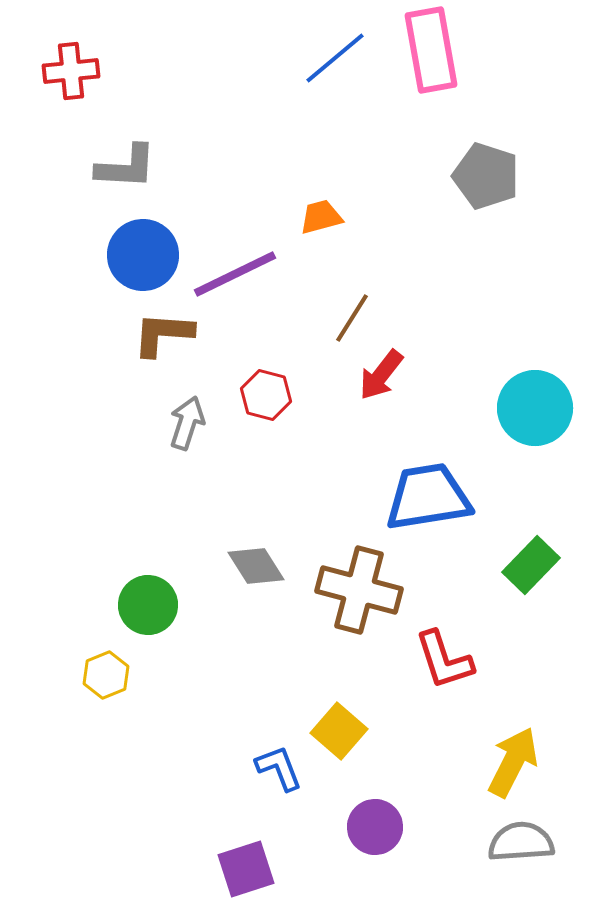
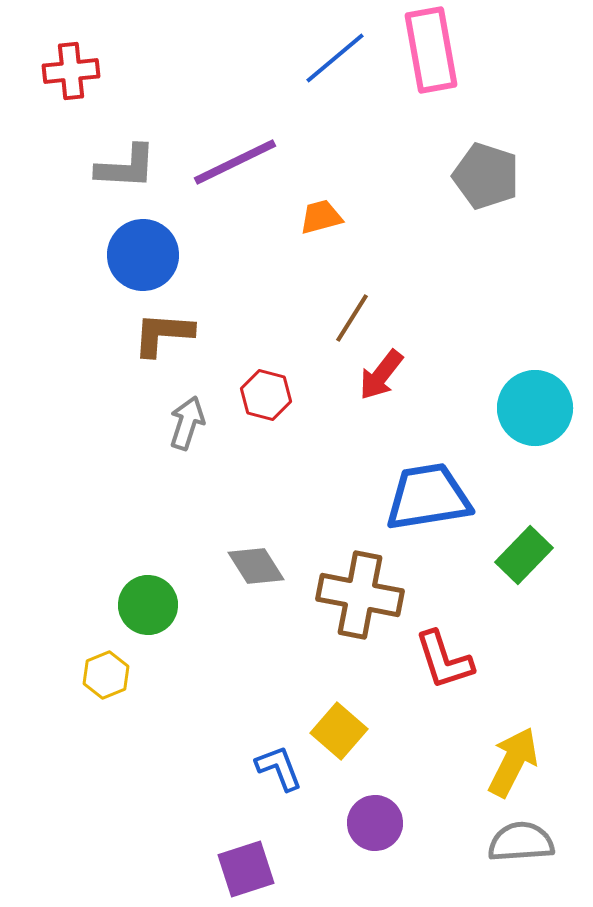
purple line: moved 112 px up
green rectangle: moved 7 px left, 10 px up
brown cross: moved 1 px right, 5 px down; rotated 4 degrees counterclockwise
purple circle: moved 4 px up
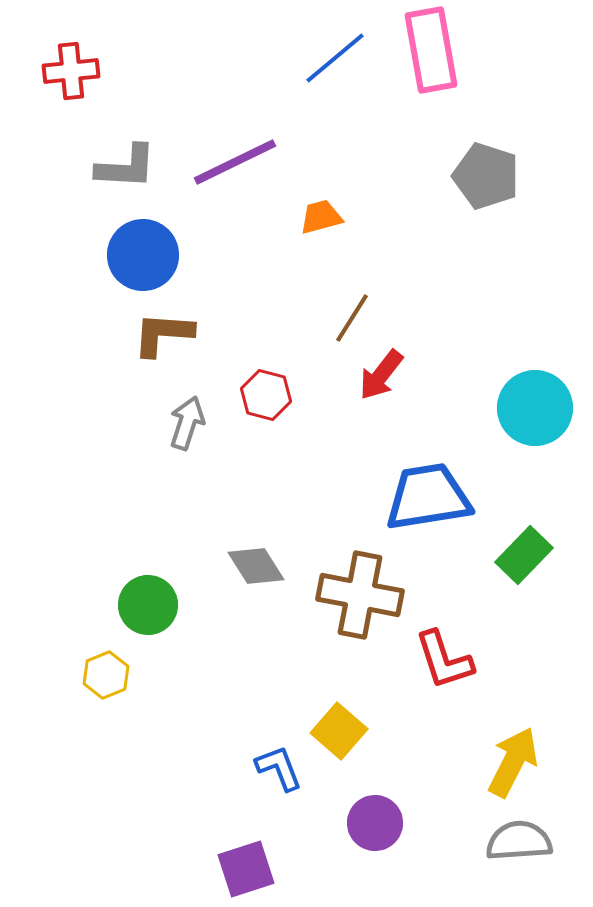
gray semicircle: moved 2 px left, 1 px up
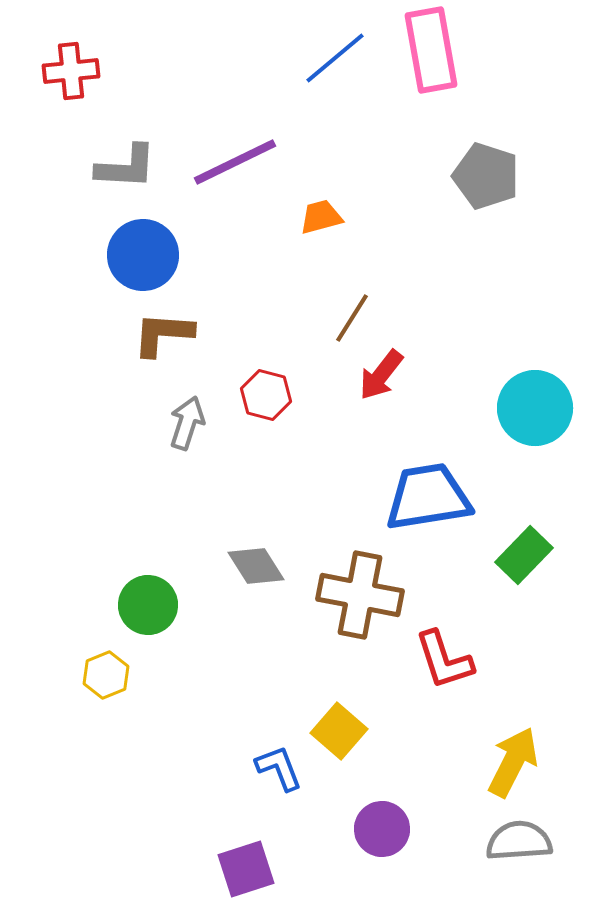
purple circle: moved 7 px right, 6 px down
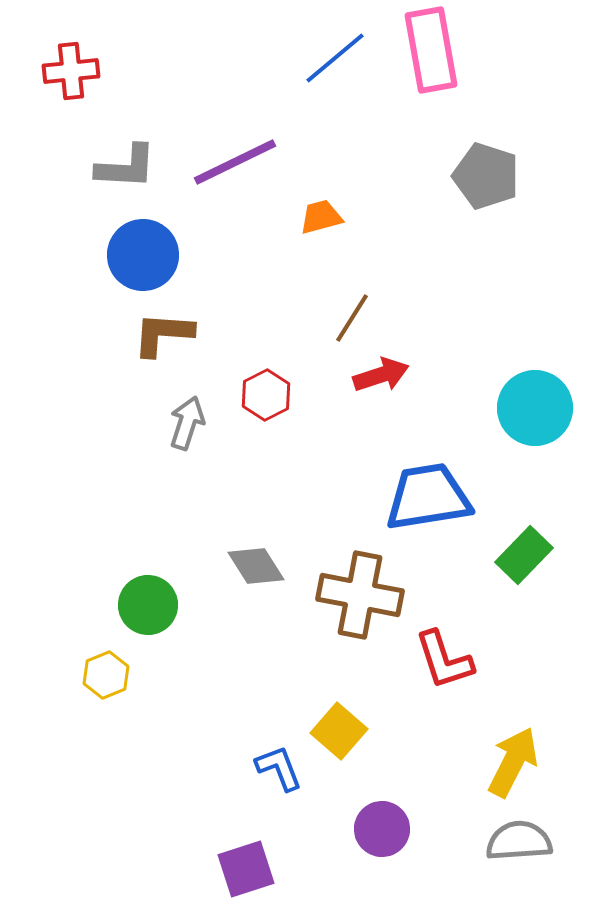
red arrow: rotated 146 degrees counterclockwise
red hexagon: rotated 18 degrees clockwise
